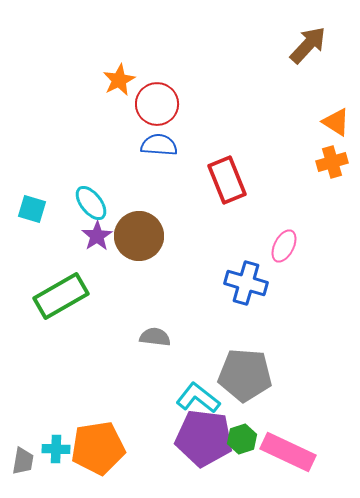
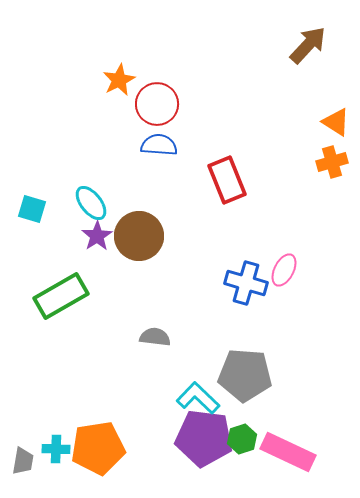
pink ellipse: moved 24 px down
cyan L-shape: rotated 6 degrees clockwise
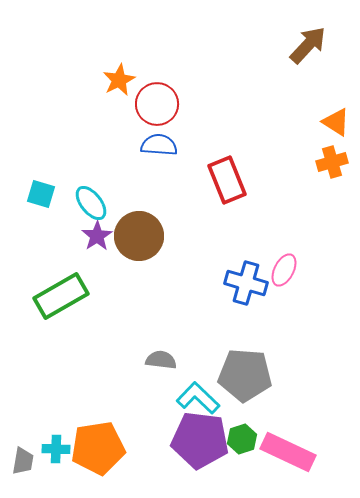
cyan square: moved 9 px right, 15 px up
gray semicircle: moved 6 px right, 23 px down
purple pentagon: moved 4 px left, 2 px down
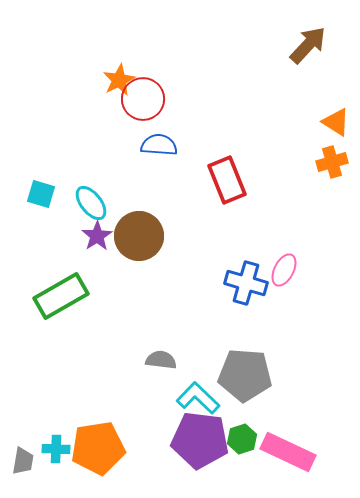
red circle: moved 14 px left, 5 px up
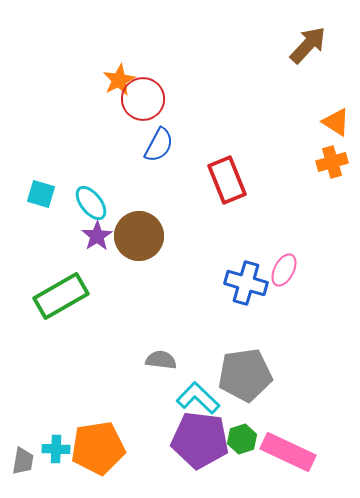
blue semicircle: rotated 114 degrees clockwise
gray pentagon: rotated 12 degrees counterclockwise
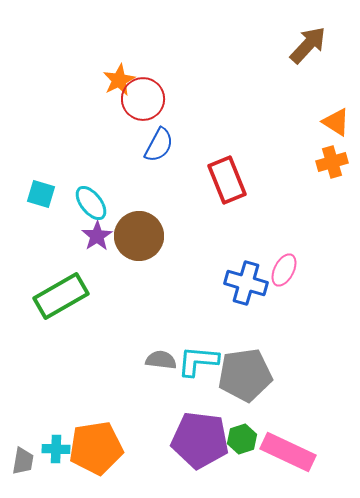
cyan L-shape: moved 37 px up; rotated 39 degrees counterclockwise
orange pentagon: moved 2 px left
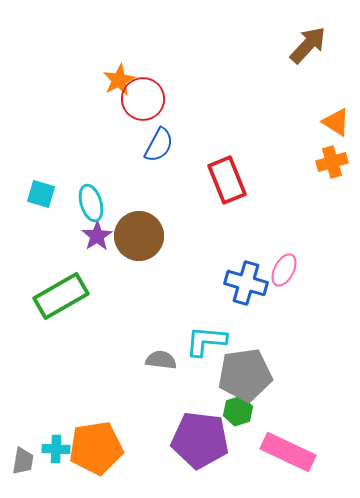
cyan ellipse: rotated 21 degrees clockwise
cyan L-shape: moved 8 px right, 20 px up
green hexagon: moved 4 px left, 28 px up
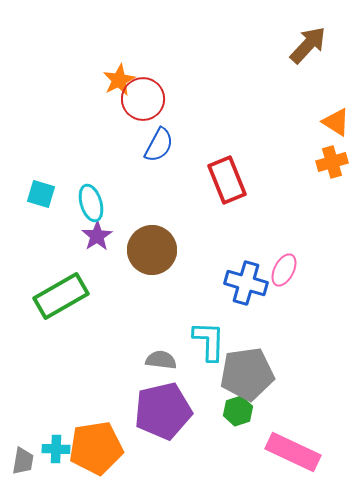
brown circle: moved 13 px right, 14 px down
cyan L-shape: moved 3 px right; rotated 87 degrees clockwise
gray pentagon: moved 2 px right, 1 px up
purple pentagon: moved 37 px left, 29 px up; rotated 20 degrees counterclockwise
pink rectangle: moved 5 px right
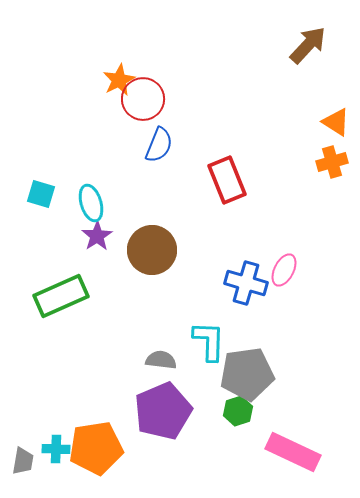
blue semicircle: rotated 6 degrees counterclockwise
green rectangle: rotated 6 degrees clockwise
purple pentagon: rotated 10 degrees counterclockwise
